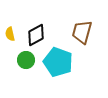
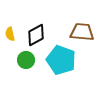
brown trapezoid: rotated 80 degrees clockwise
cyan pentagon: moved 3 px right, 2 px up
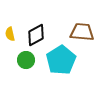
cyan pentagon: rotated 20 degrees clockwise
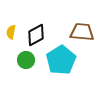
yellow semicircle: moved 1 px right, 2 px up; rotated 24 degrees clockwise
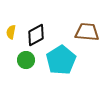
brown trapezoid: moved 5 px right
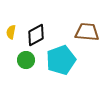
cyan pentagon: rotated 12 degrees clockwise
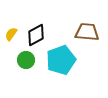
yellow semicircle: moved 2 px down; rotated 24 degrees clockwise
